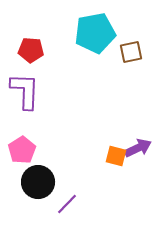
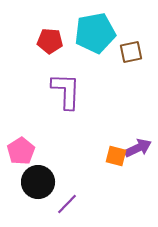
red pentagon: moved 19 px right, 9 px up
purple L-shape: moved 41 px right
pink pentagon: moved 1 px left, 1 px down
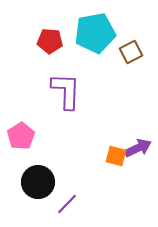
brown square: rotated 15 degrees counterclockwise
pink pentagon: moved 15 px up
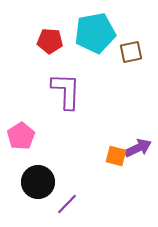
brown square: rotated 15 degrees clockwise
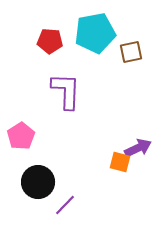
orange square: moved 4 px right, 6 px down
purple line: moved 2 px left, 1 px down
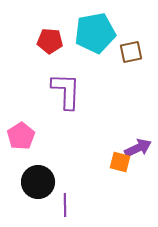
purple line: rotated 45 degrees counterclockwise
